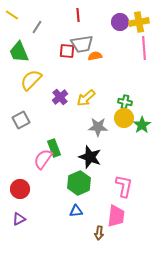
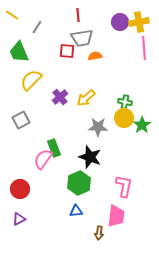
gray trapezoid: moved 6 px up
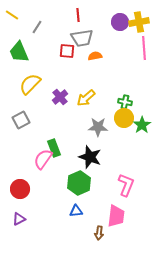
yellow semicircle: moved 1 px left, 4 px down
pink L-shape: moved 2 px right, 1 px up; rotated 10 degrees clockwise
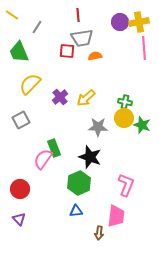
green star: rotated 18 degrees counterclockwise
purple triangle: rotated 48 degrees counterclockwise
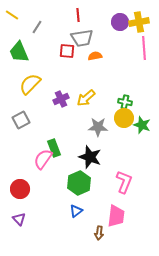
purple cross: moved 1 px right, 2 px down; rotated 14 degrees clockwise
pink L-shape: moved 2 px left, 3 px up
blue triangle: rotated 32 degrees counterclockwise
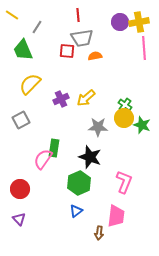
green trapezoid: moved 4 px right, 2 px up
green cross: moved 3 px down; rotated 24 degrees clockwise
green rectangle: rotated 30 degrees clockwise
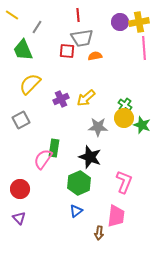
purple triangle: moved 1 px up
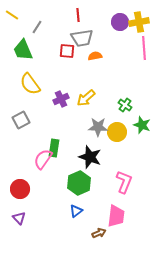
yellow semicircle: rotated 80 degrees counterclockwise
yellow circle: moved 7 px left, 14 px down
brown arrow: rotated 120 degrees counterclockwise
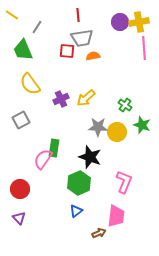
orange semicircle: moved 2 px left
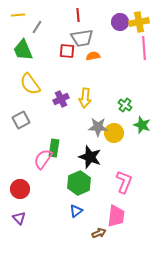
yellow line: moved 6 px right; rotated 40 degrees counterclockwise
yellow arrow: moved 1 px left; rotated 42 degrees counterclockwise
yellow circle: moved 3 px left, 1 px down
